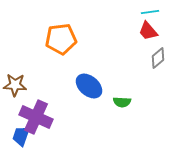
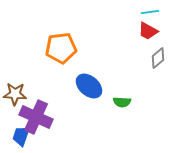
red trapezoid: rotated 20 degrees counterclockwise
orange pentagon: moved 9 px down
brown star: moved 9 px down
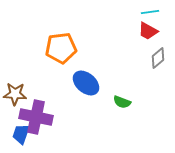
blue ellipse: moved 3 px left, 3 px up
green semicircle: rotated 18 degrees clockwise
purple cross: rotated 12 degrees counterclockwise
blue trapezoid: moved 2 px up
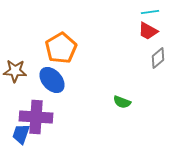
orange pentagon: rotated 24 degrees counterclockwise
blue ellipse: moved 34 px left, 3 px up; rotated 8 degrees clockwise
brown star: moved 23 px up
purple cross: rotated 8 degrees counterclockwise
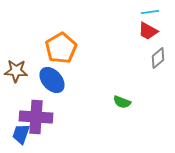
brown star: moved 1 px right
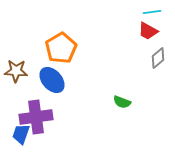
cyan line: moved 2 px right
purple cross: rotated 12 degrees counterclockwise
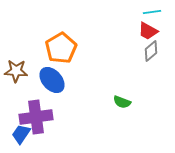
gray diamond: moved 7 px left, 7 px up
blue trapezoid: rotated 15 degrees clockwise
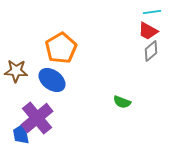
blue ellipse: rotated 12 degrees counterclockwise
purple cross: moved 1 px right, 1 px down; rotated 32 degrees counterclockwise
blue trapezoid: rotated 45 degrees counterclockwise
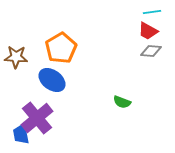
gray diamond: rotated 45 degrees clockwise
brown star: moved 14 px up
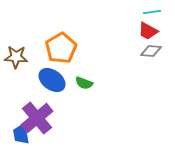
green semicircle: moved 38 px left, 19 px up
